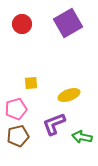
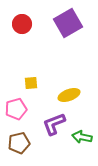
brown pentagon: moved 1 px right, 7 px down
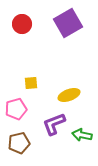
green arrow: moved 2 px up
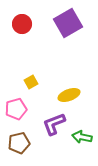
yellow square: moved 1 px up; rotated 24 degrees counterclockwise
green arrow: moved 2 px down
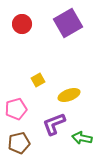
yellow square: moved 7 px right, 2 px up
green arrow: moved 1 px down
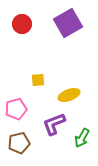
yellow square: rotated 24 degrees clockwise
green arrow: rotated 72 degrees counterclockwise
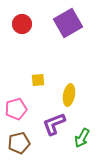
yellow ellipse: rotated 60 degrees counterclockwise
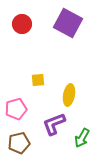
purple square: rotated 32 degrees counterclockwise
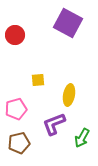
red circle: moved 7 px left, 11 px down
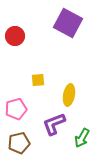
red circle: moved 1 px down
